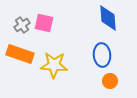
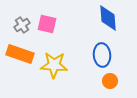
pink square: moved 3 px right, 1 px down
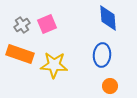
pink square: rotated 36 degrees counterclockwise
blue ellipse: rotated 10 degrees clockwise
orange circle: moved 5 px down
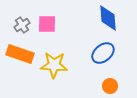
pink square: rotated 24 degrees clockwise
blue ellipse: moved 1 px right, 2 px up; rotated 45 degrees clockwise
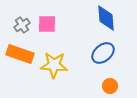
blue diamond: moved 2 px left
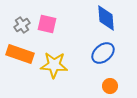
pink square: rotated 12 degrees clockwise
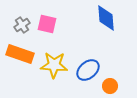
blue ellipse: moved 15 px left, 17 px down
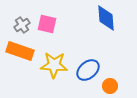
orange rectangle: moved 3 px up
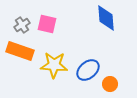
orange circle: moved 2 px up
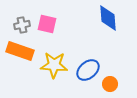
blue diamond: moved 2 px right
gray cross: rotated 21 degrees clockwise
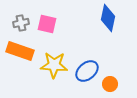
blue diamond: rotated 16 degrees clockwise
gray cross: moved 1 px left, 2 px up
blue ellipse: moved 1 px left, 1 px down
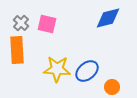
blue diamond: rotated 64 degrees clockwise
gray cross: rotated 35 degrees counterclockwise
orange rectangle: moved 3 px left, 1 px up; rotated 68 degrees clockwise
yellow star: moved 3 px right, 4 px down
orange circle: moved 2 px right, 3 px down
